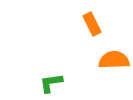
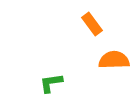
orange rectangle: rotated 10 degrees counterclockwise
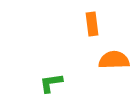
orange rectangle: rotated 30 degrees clockwise
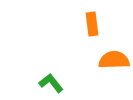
green L-shape: rotated 60 degrees clockwise
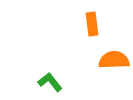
green L-shape: moved 1 px left, 1 px up
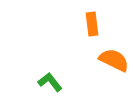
orange semicircle: rotated 28 degrees clockwise
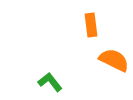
orange rectangle: moved 1 px left, 1 px down
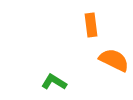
green L-shape: moved 4 px right; rotated 20 degrees counterclockwise
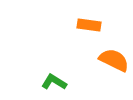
orange rectangle: moved 2 px left; rotated 75 degrees counterclockwise
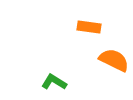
orange rectangle: moved 2 px down
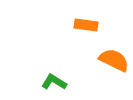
orange rectangle: moved 3 px left, 2 px up
